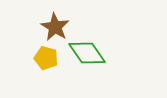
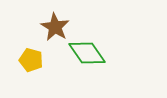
yellow pentagon: moved 15 px left, 2 px down
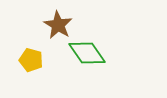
brown star: moved 3 px right, 2 px up
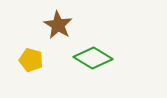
green diamond: moved 6 px right, 5 px down; rotated 24 degrees counterclockwise
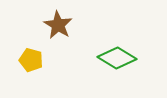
green diamond: moved 24 px right
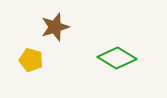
brown star: moved 3 px left, 2 px down; rotated 24 degrees clockwise
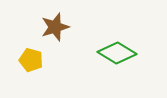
green diamond: moved 5 px up
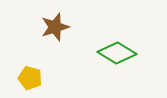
yellow pentagon: moved 1 px left, 18 px down
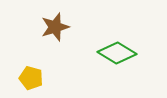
yellow pentagon: moved 1 px right
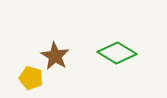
brown star: moved 29 px down; rotated 24 degrees counterclockwise
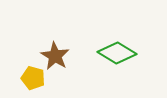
yellow pentagon: moved 2 px right
